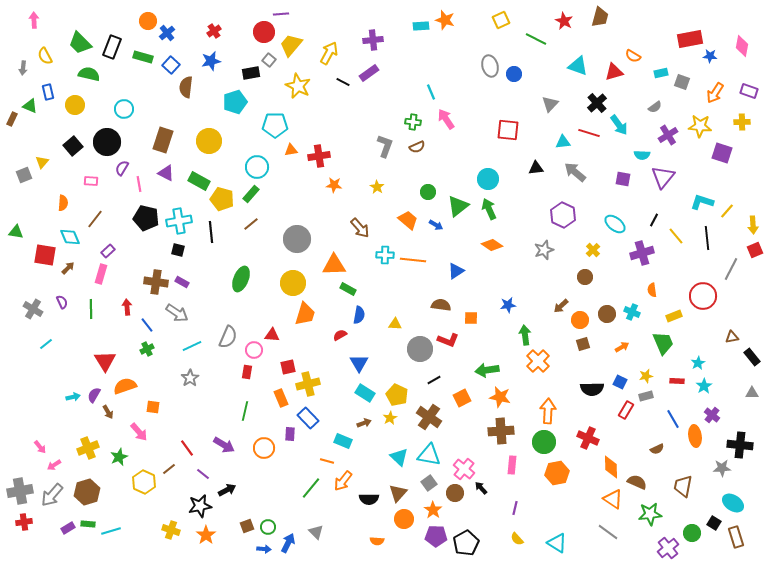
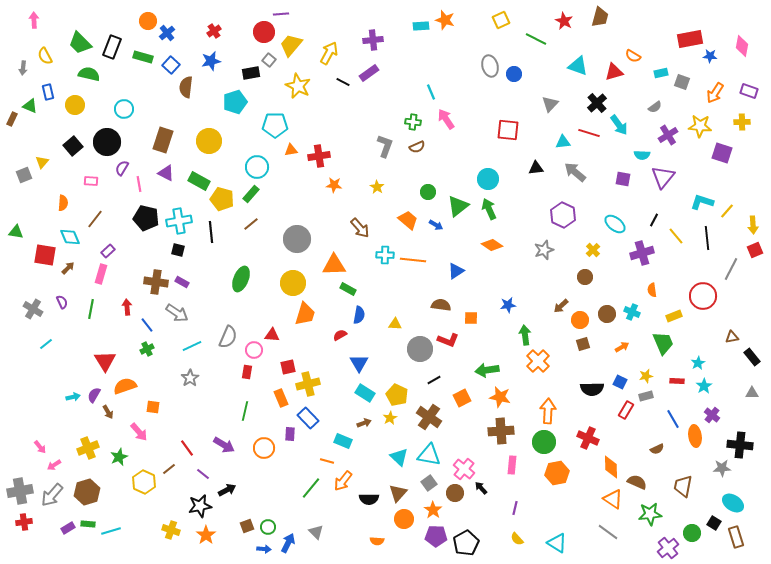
green line at (91, 309): rotated 12 degrees clockwise
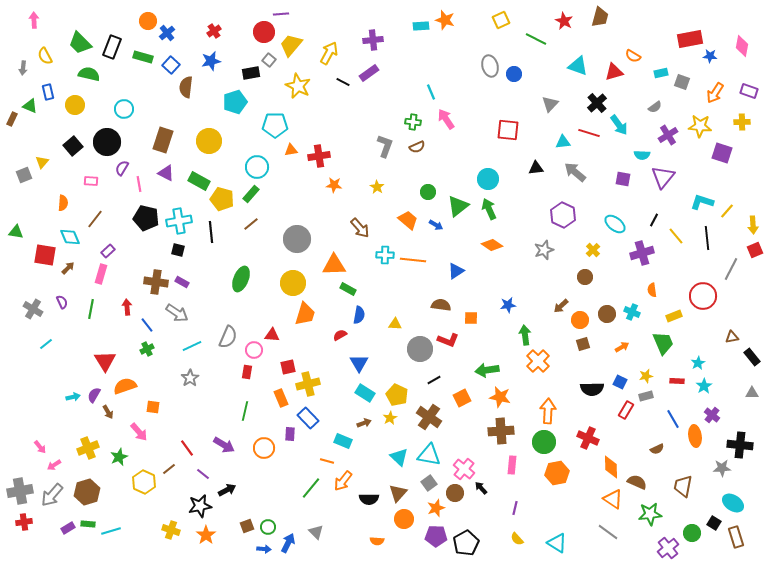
orange star at (433, 510): moved 3 px right, 2 px up; rotated 18 degrees clockwise
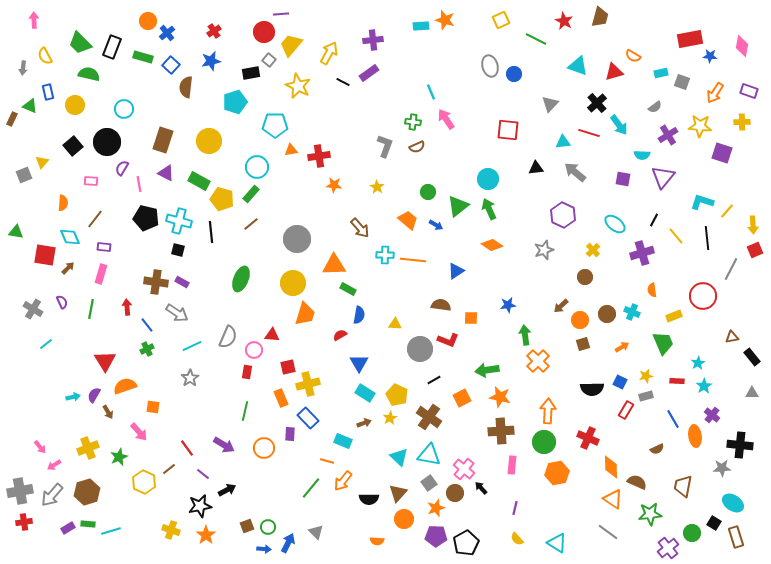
cyan cross at (179, 221): rotated 25 degrees clockwise
purple rectangle at (108, 251): moved 4 px left, 4 px up; rotated 48 degrees clockwise
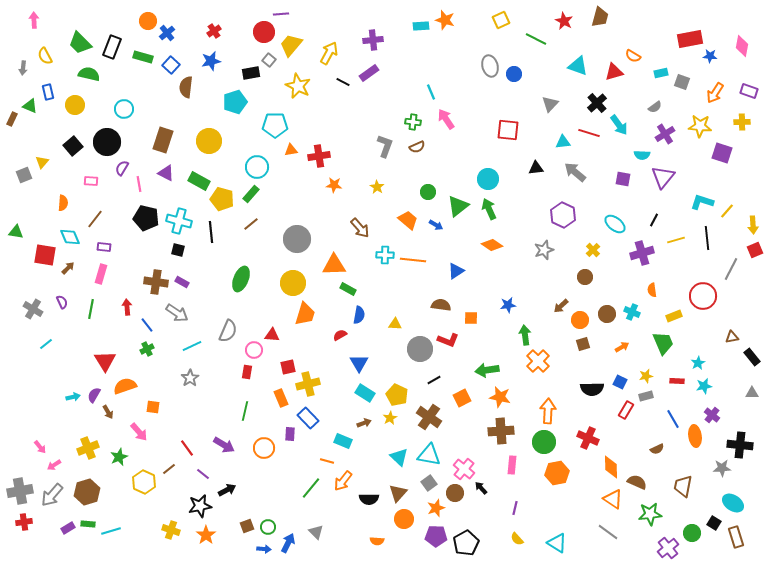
purple cross at (668, 135): moved 3 px left, 1 px up
yellow line at (676, 236): moved 4 px down; rotated 66 degrees counterclockwise
gray semicircle at (228, 337): moved 6 px up
cyan star at (704, 386): rotated 21 degrees clockwise
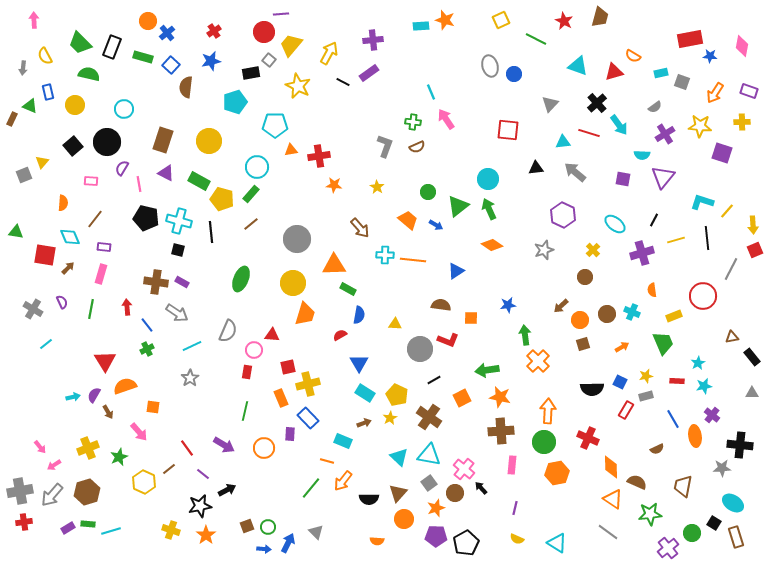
yellow semicircle at (517, 539): rotated 24 degrees counterclockwise
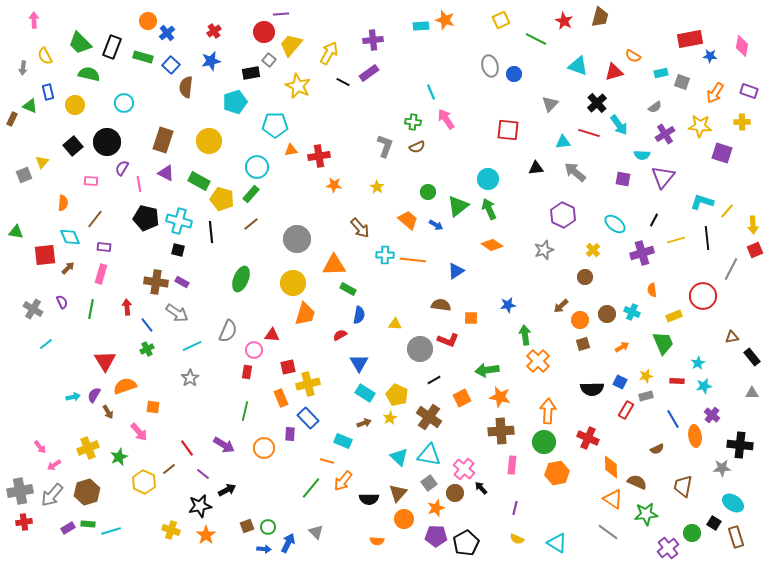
cyan circle at (124, 109): moved 6 px up
red square at (45, 255): rotated 15 degrees counterclockwise
green star at (650, 514): moved 4 px left
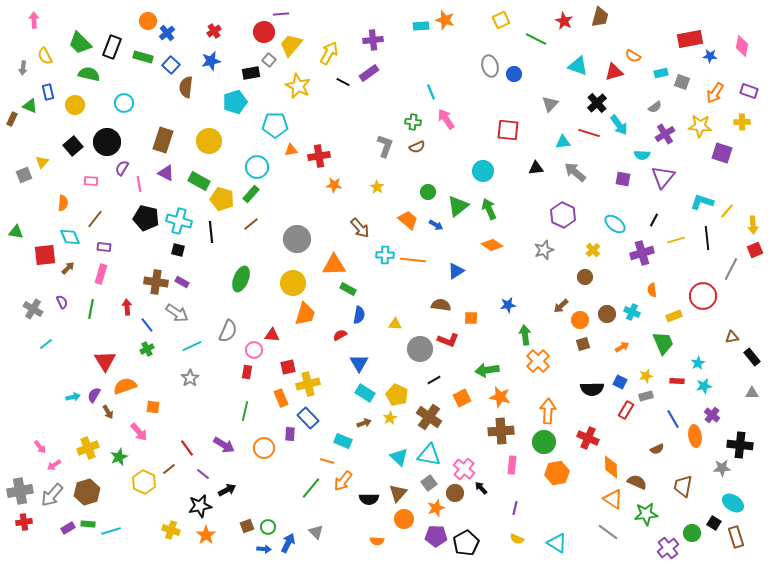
cyan circle at (488, 179): moved 5 px left, 8 px up
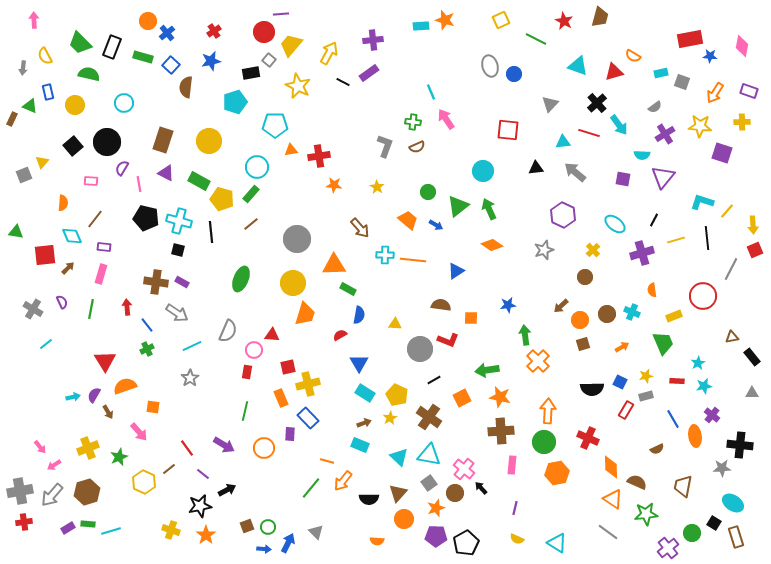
cyan diamond at (70, 237): moved 2 px right, 1 px up
cyan rectangle at (343, 441): moved 17 px right, 4 px down
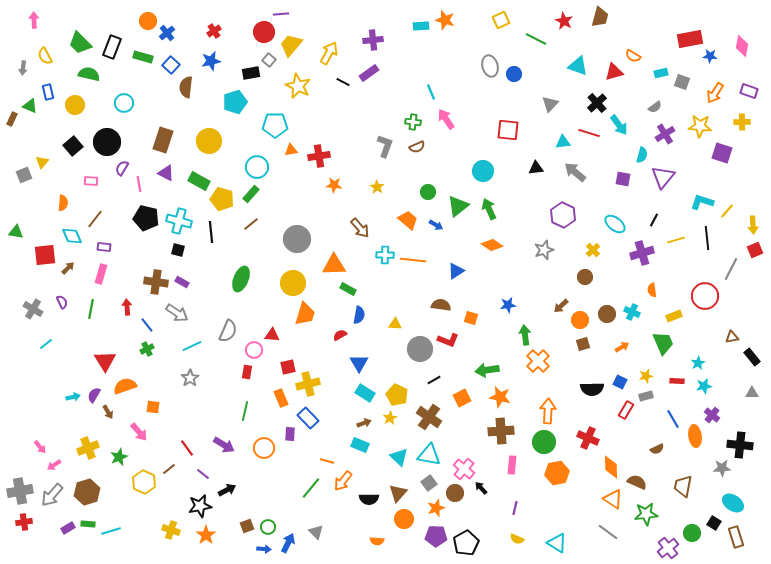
cyan semicircle at (642, 155): rotated 77 degrees counterclockwise
red circle at (703, 296): moved 2 px right
orange square at (471, 318): rotated 16 degrees clockwise
